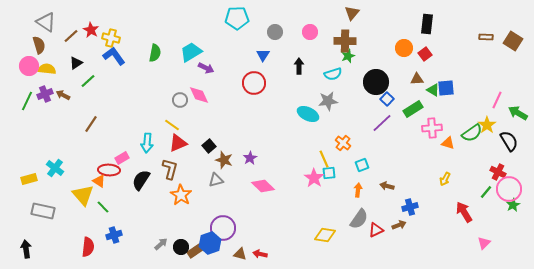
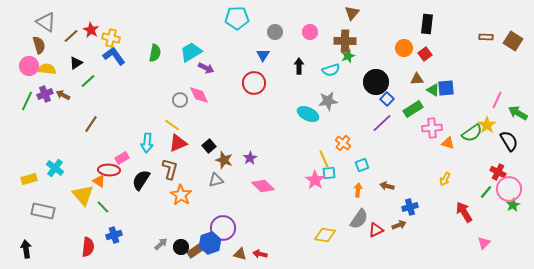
cyan semicircle at (333, 74): moved 2 px left, 4 px up
pink star at (314, 178): moved 1 px right, 2 px down
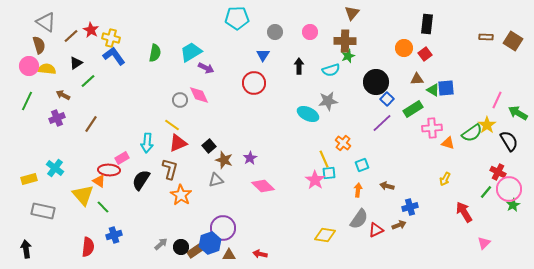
purple cross at (45, 94): moved 12 px right, 24 px down
brown triangle at (240, 254): moved 11 px left, 1 px down; rotated 16 degrees counterclockwise
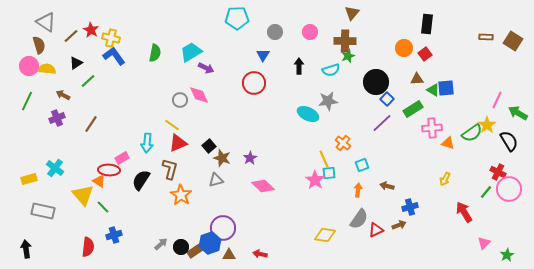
brown star at (224, 160): moved 2 px left, 2 px up
green star at (513, 205): moved 6 px left, 50 px down
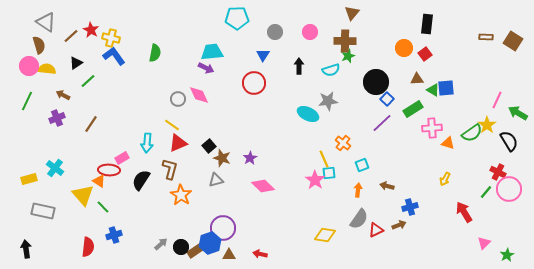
cyan trapezoid at (191, 52): moved 21 px right; rotated 25 degrees clockwise
gray circle at (180, 100): moved 2 px left, 1 px up
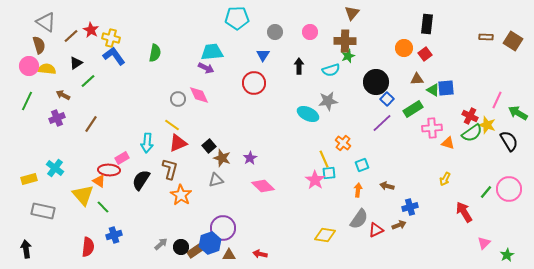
yellow star at (487, 125): rotated 18 degrees counterclockwise
red cross at (498, 172): moved 28 px left, 56 px up
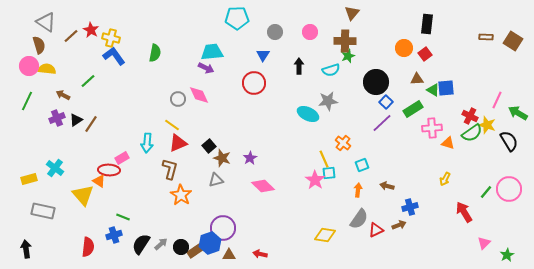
black triangle at (76, 63): moved 57 px down
blue square at (387, 99): moved 1 px left, 3 px down
black semicircle at (141, 180): moved 64 px down
green line at (103, 207): moved 20 px right, 10 px down; rotated 24 degrees counterclockwise
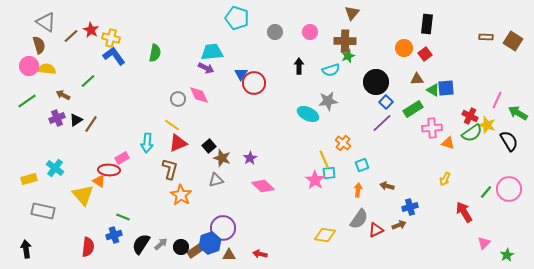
cyan pentagon at (237, 18): rotated 20 degrees clockwise
blue triangle at (263, 55): moved 22 px left, 19 px down
green line at (27, 101): rotated 30 degrees clockwise
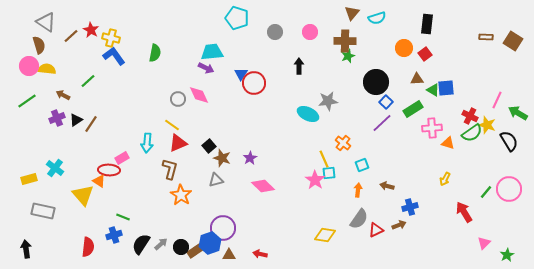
cyan semicircle at (331, 70): moved 46 px right, 52 px up
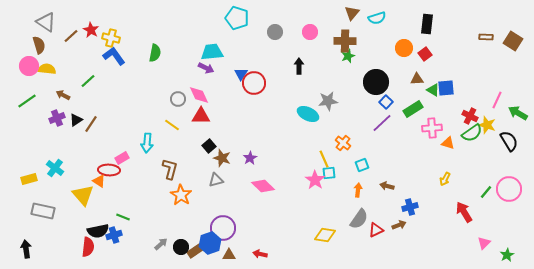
red triangle at (178, 143): moved 23 px right, 27 px up; rotated 24 degrees clockwise
black semicircle at (141, 244): moved 43 px left, 13 px up; rotated 135 degrees counterclockwise
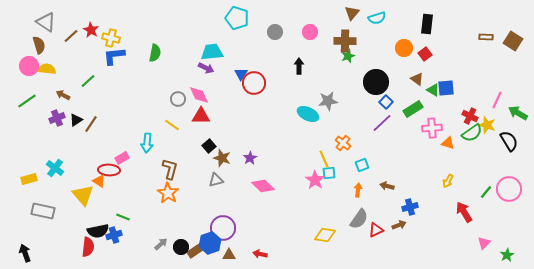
blue L-shape at (114, 56): rotated 60 degrees counterclockwise
brown triangle at (417, 79): rotated 40 degrees clockwise
yellow arrow at (445, 179): moved 3 px right, 2 px down
orange star at (181, 195): moved 13 px left, 2 px up
black arrow at (26, 249): moved 1 px left, 4 px down; rotated 12 degrees counterclockwise
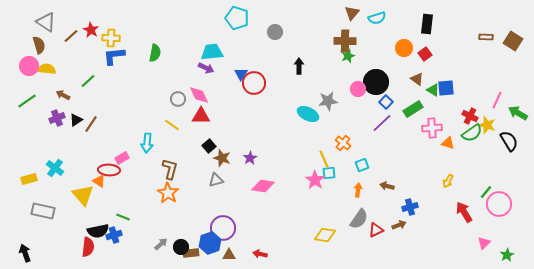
pink circle at (310, 32): moved 48 px right, 57 px down
yellow cross at (111, 38): rotated 12 degrees counterclockwise
pink diamond at (263, 186): rotated 35 degrees counterclockwise
pink circle at (509, 189): moved 10 px left, 15 px down
brown rectangle at (195, 251): moved 4 px left, 2 px down; rotated 28 degrees clockwise
